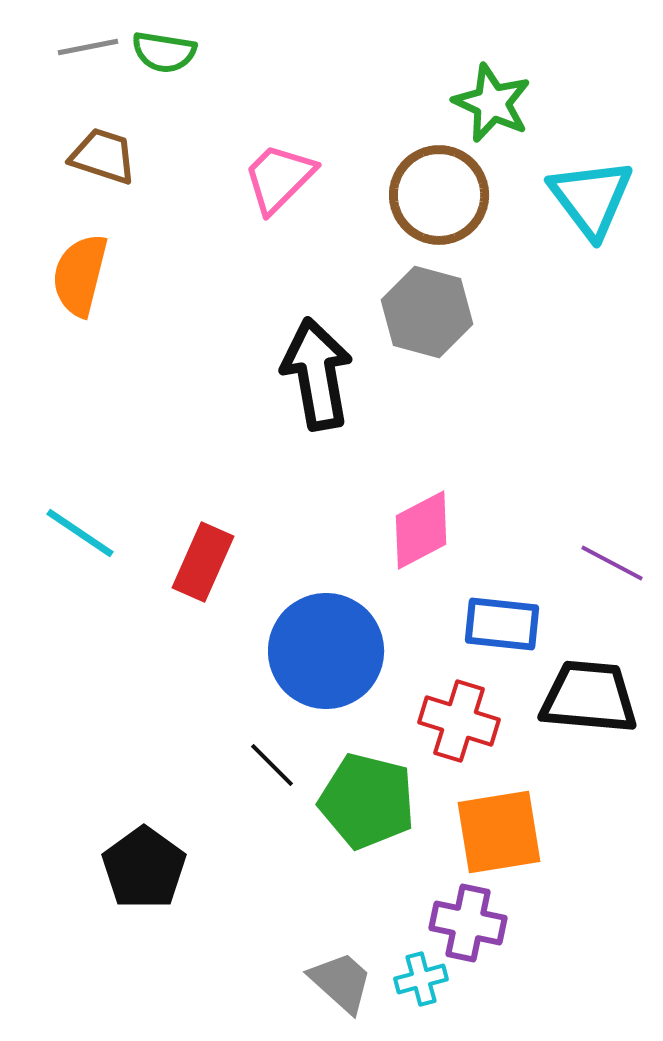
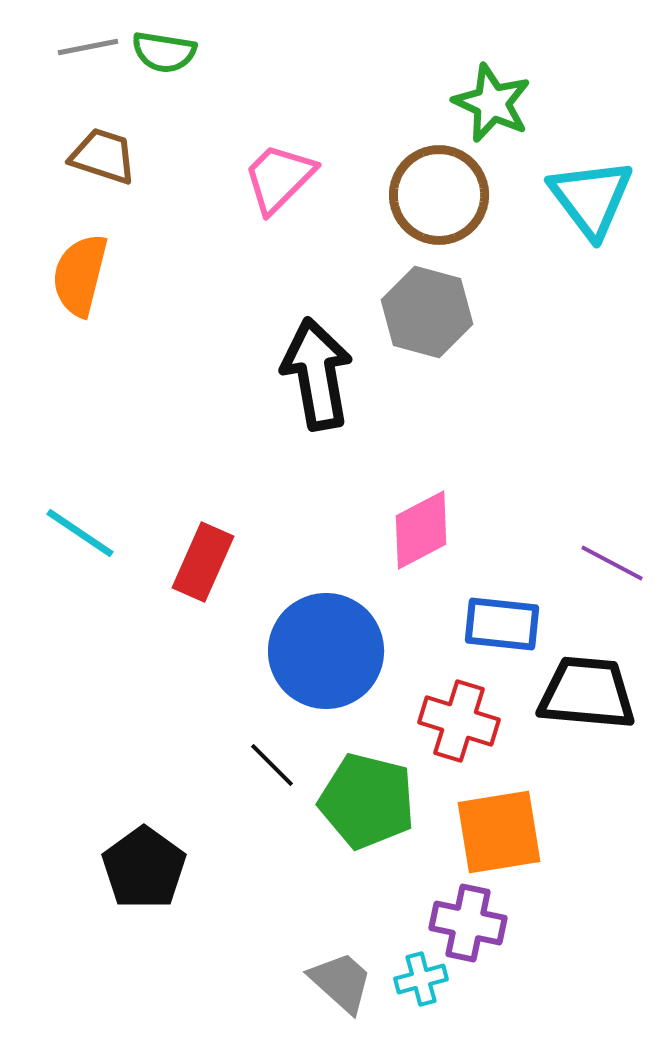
black trapezoid: moved 2 px left, 4 px up
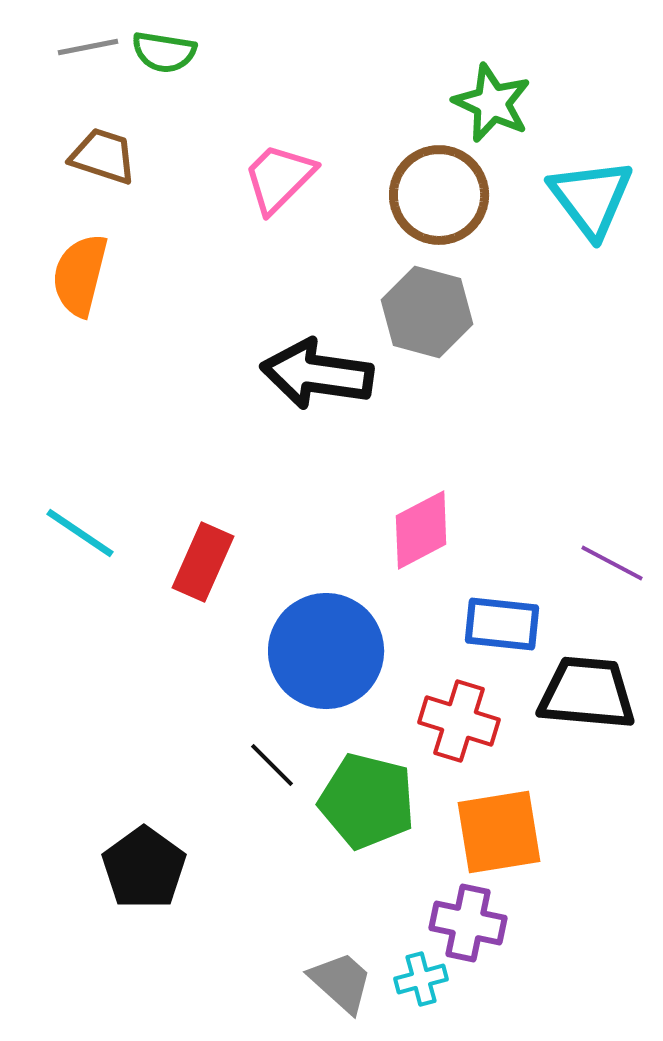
black arrow: rotated 72 degrees counterclockwise
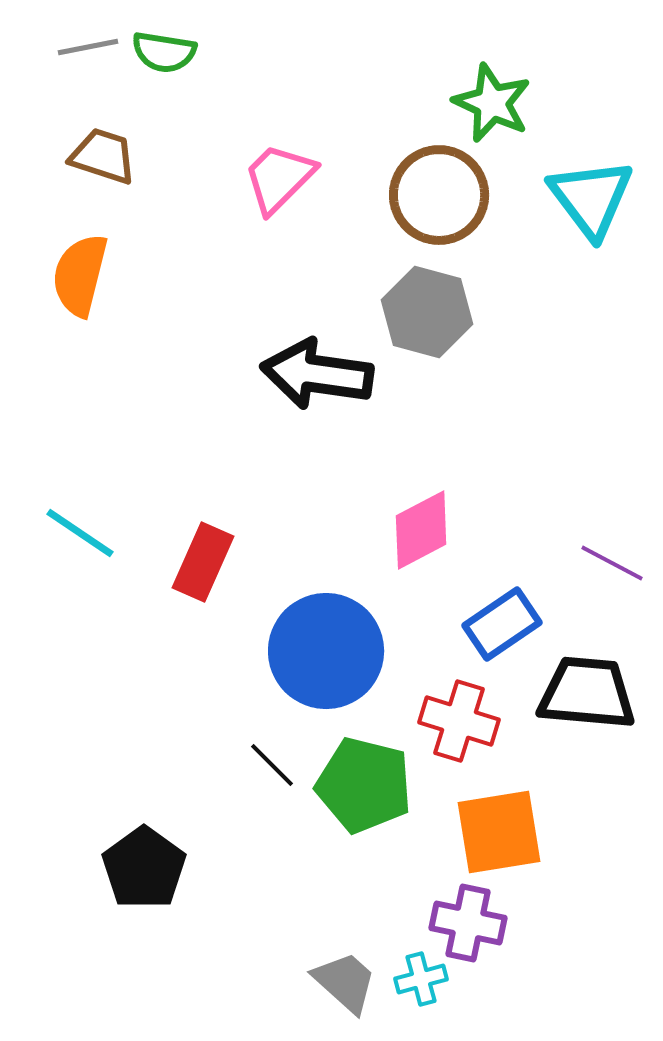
blue rectangle: rotated 40 degrees counterclockwise
green pentagon: moved 3 px left, 16 px up
gray trapezoid: moved 4 px right
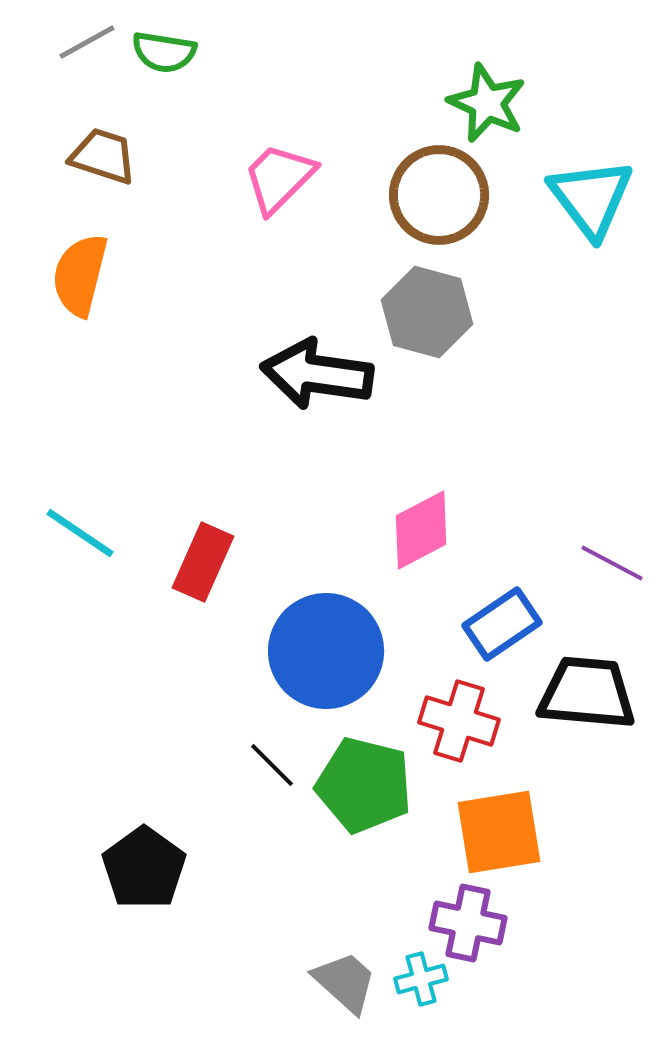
gray line: moved 1 px left, 5 px up; rotated 18 degrees counterclockwise
green star: moved 5 px left
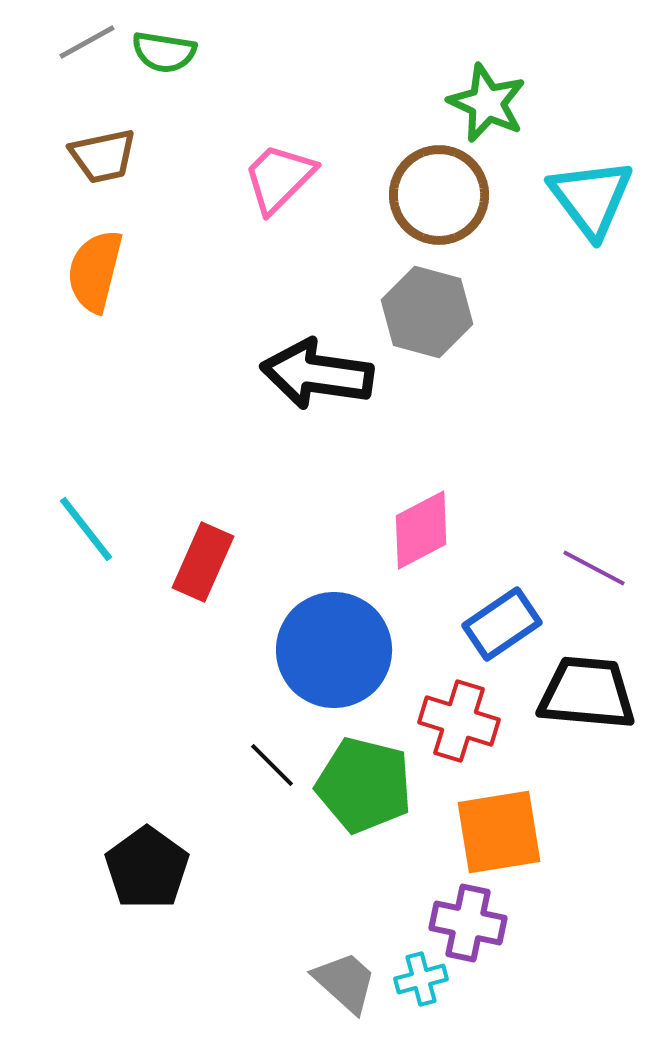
brown trapezoid: rotated 150 degrees clockwise
orange semicircle: moved 15 px right, 4 px up
cyan line: moved 6 px right, 4 px up; rotated 18 degrees clockwise
purple line: moved 18 px left, 5 px down
blue circle: moved 8 px right, 1 px up
black pentagon: moved 3 px right
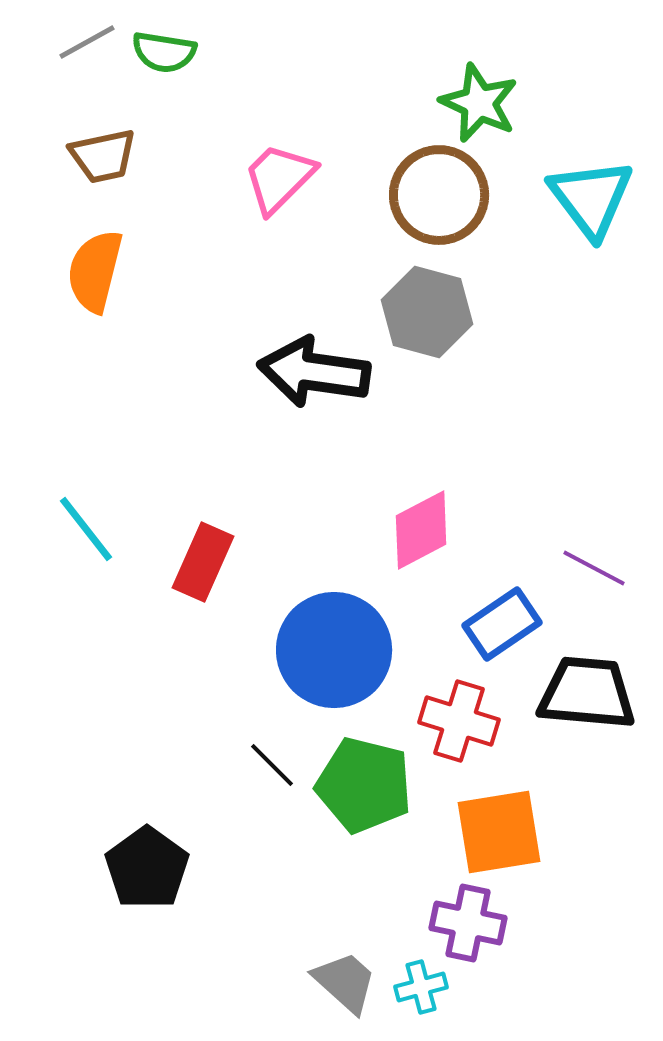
green star: moved 8 px left
black arrow: moved 3 px left, 2 px up
cyan cross: moved 8 px down
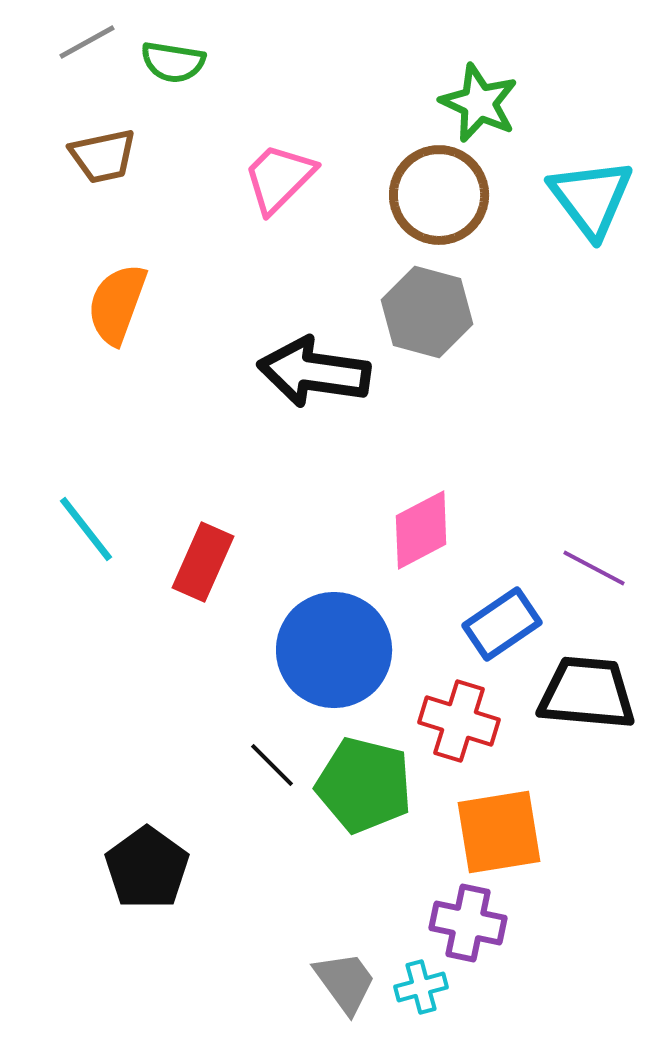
green semicircle: moved 9 px right, 10 px down
orange semicircle: moved 22 px right, 33 px down; rotated 6 degrees clockwise
gray trapezoid: rotated 12 degrees clockwise
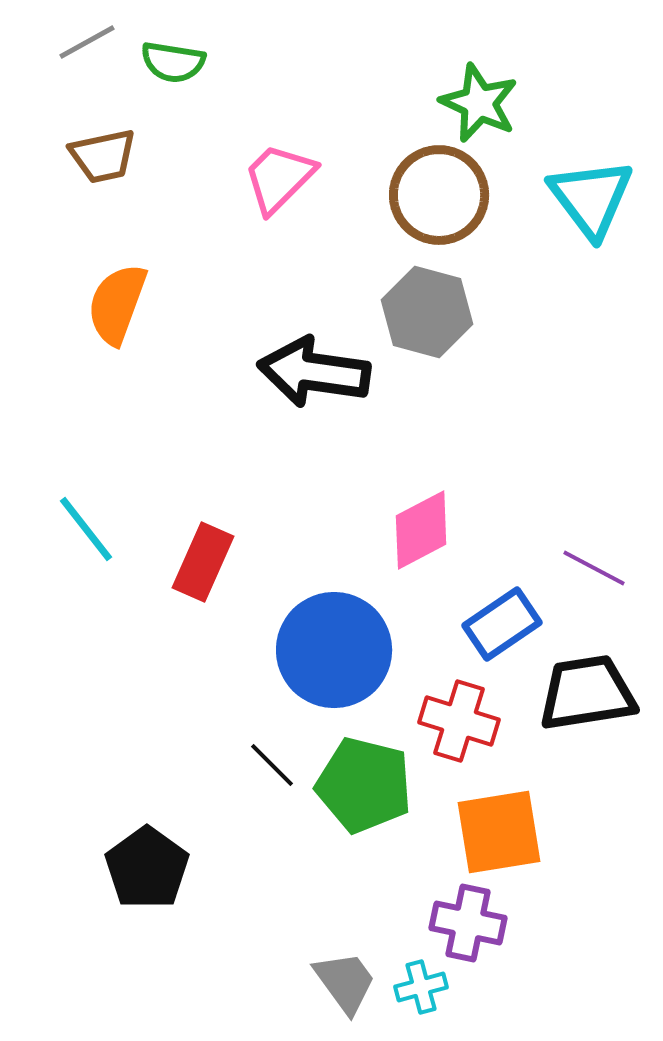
black trapezoid: rotated 14 degrees counterclockwise
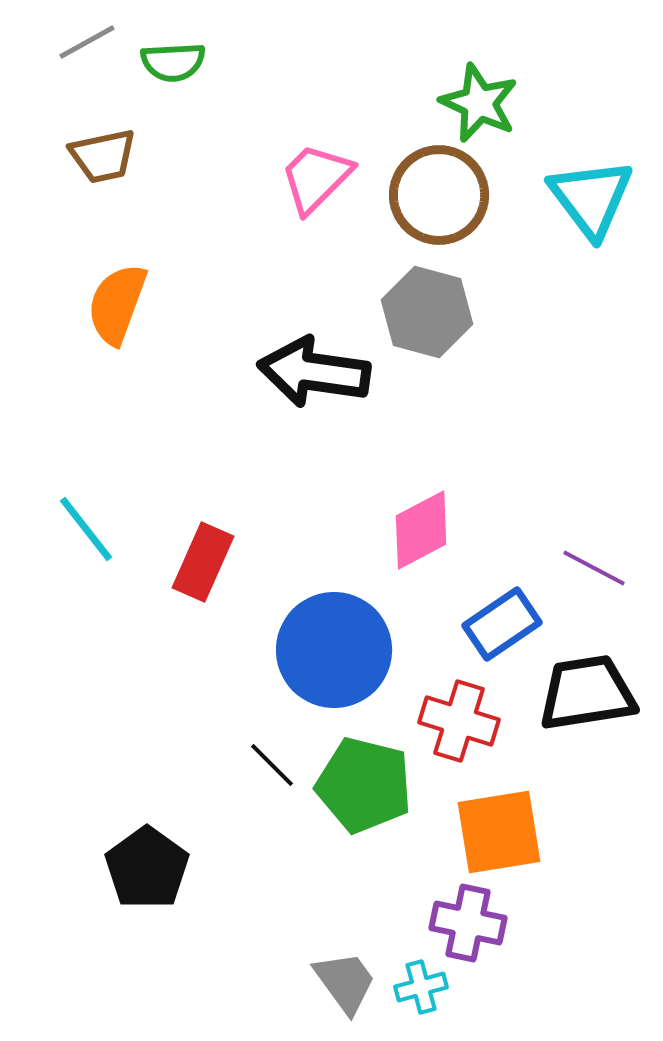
green semicircle: rotated 12 degrees counterclockwise
pink trapezoid: moved 37 px right
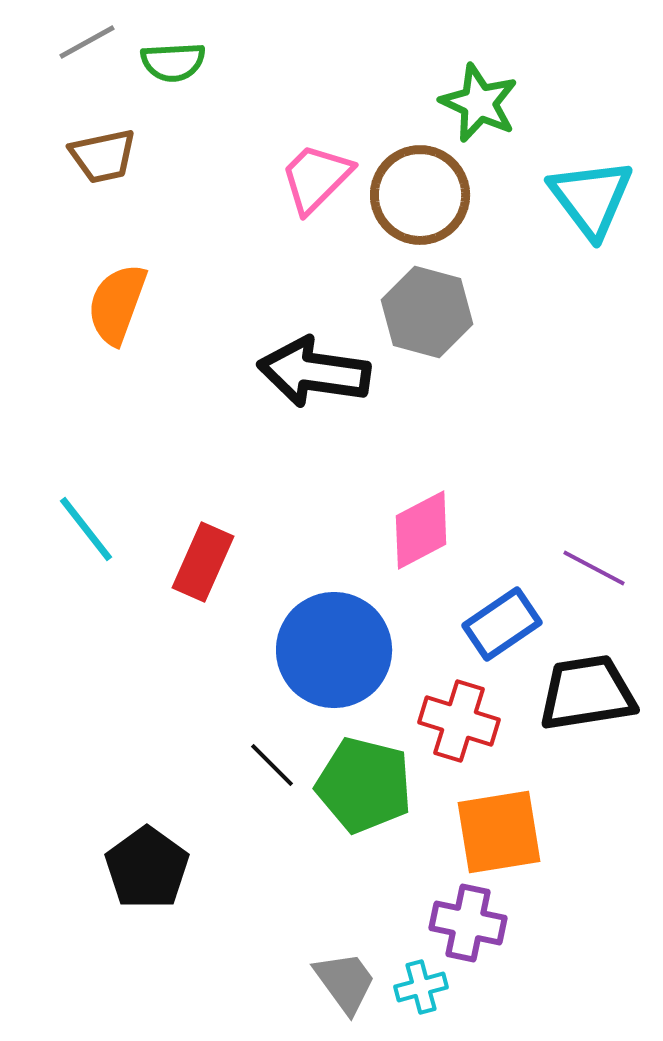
brown circle: moved 19 px left
